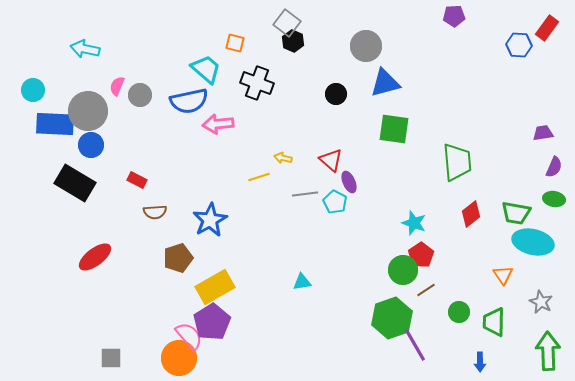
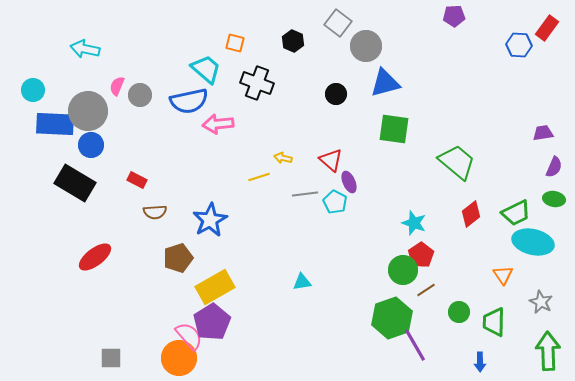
gray square at (287, 23): moved 51 px right
green trapezoid at (457, 162): rotated 45 degrees counterclockwise
green trapezoid at (516, 213): rotated 36 degrees counterclockwise
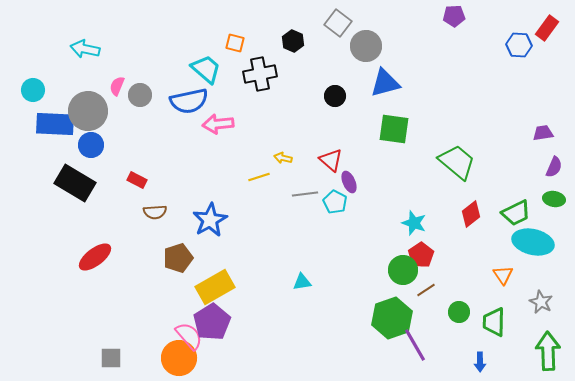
black cross at (257, 83): moved 3 px right, 9 px up; rotated 32 degrees counterclockwise
black circle at (336, 94): moved 1 px left, 2 px down
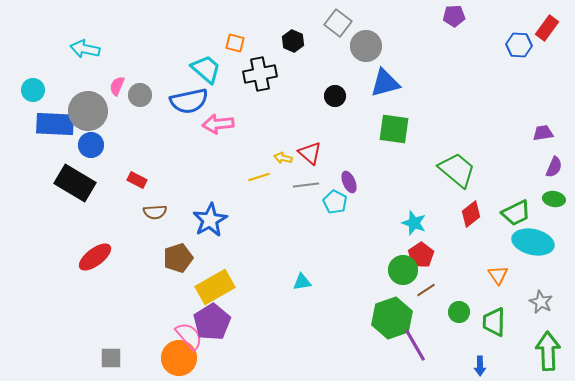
red triangle at (331, 160): moved 21 px left, 7 px up
green trapezoid at (457, 162): moved 8 px down
gray line at (305, 194): moved 1 px right, 9 px up
orange triangle at (503, 275): moved 5 px left
blue arrow at (480, 362): moved 4 px down
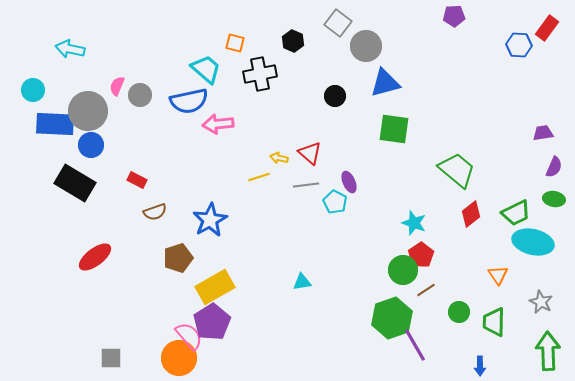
cyan arrow at (85, 49): moved 15 px left
yellow arrow at (283, 158): moved 4 px left
brown semicircle at (155, 212): rotated 15 degrees counterclockwise
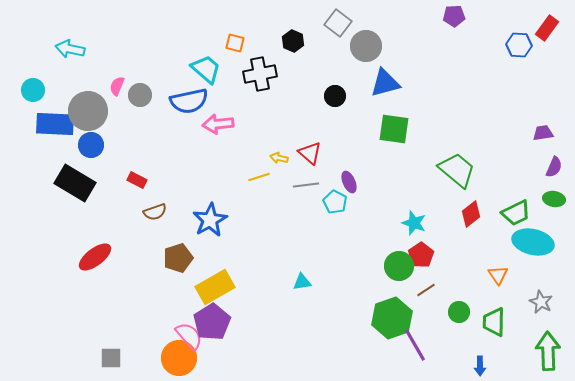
green circle at (403, 270): moved 4 px left, 4 px up
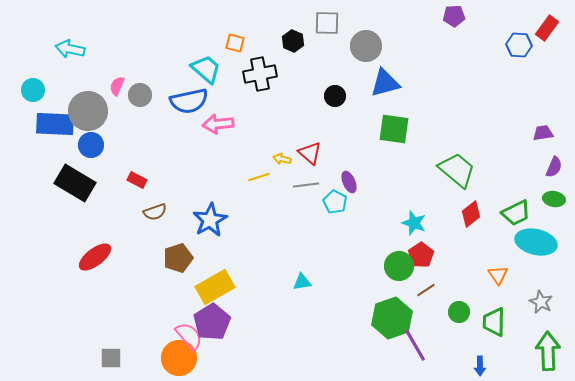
gray square at (338, 23): moved 11 px left; rotated 36 degrees counterclockwise
yellow arrow at (279, 158): moved 3 px right, 1 px down
cyan ellipse at (533, 242): moved 3 px right
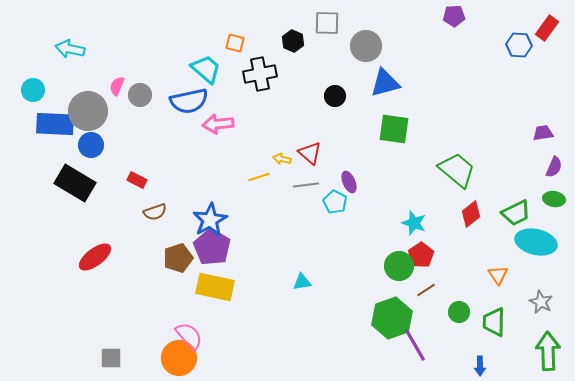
yellow rectangle at (215, 287): rotated 42 degrees clockwise
purple pentagon at (212, 322): moved 75 px up; rotated 9 degrees counterclockwise
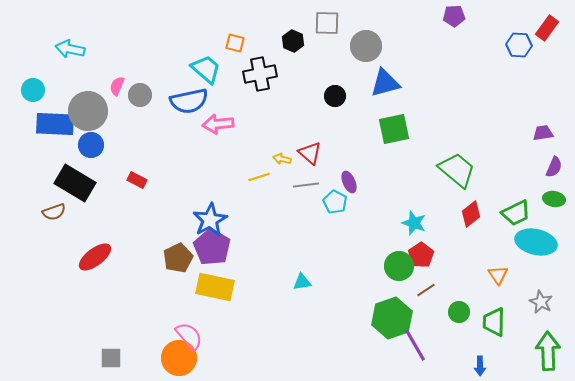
green square at (394, 129): rotated 20 degrees counterclockwise
brown semicircle at (155, 212): moved 101 px left
brown pentagon at (178, 258): rotated 8 degrees counterclockwise
